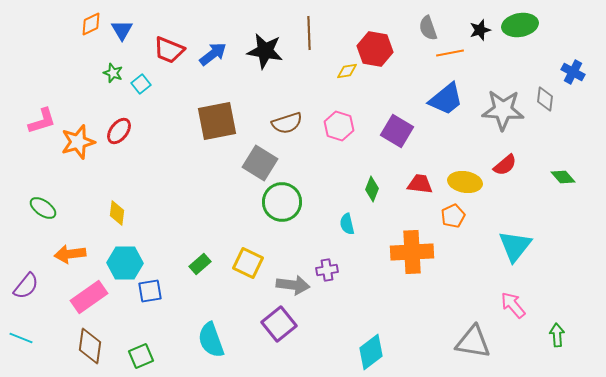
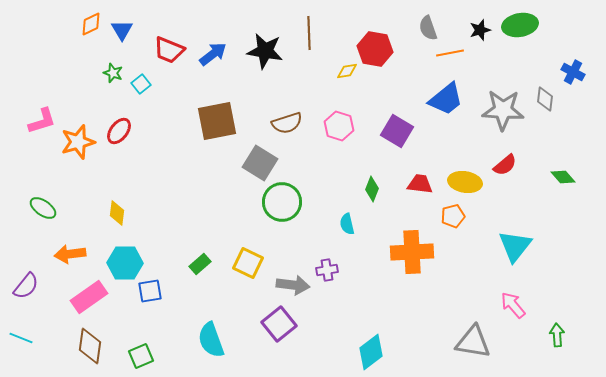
orange pentagon at (453, 216): rotated 10 degrees clockwise
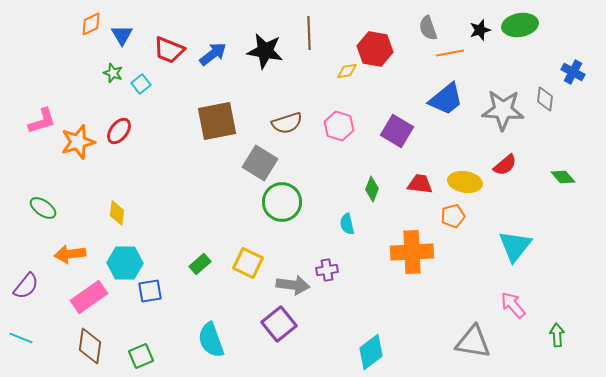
blue triangle at (122, 30): moved 5 px down
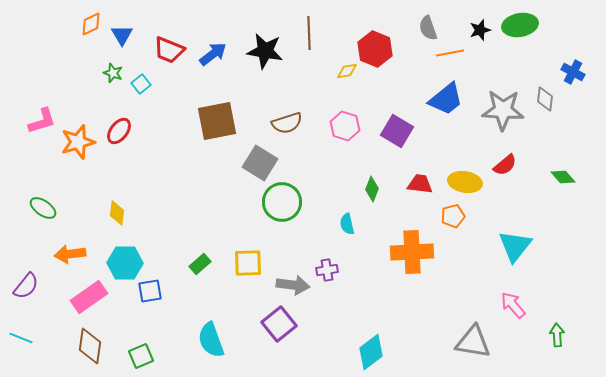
red hexagon at (375, 49): rotated 12 degrees clockwise
pink hexagon at (339, 126): moved 6 px right
yellow square at (248, 263): rotated 28 degrees counterclockwise
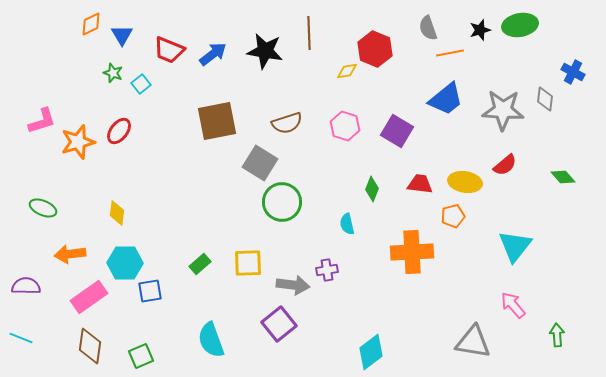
green ellipse at (43, 208): rotated 12 degrees counterclockwise
purple semicircle at (26, 286): rotated 128 degrees counterclockwise
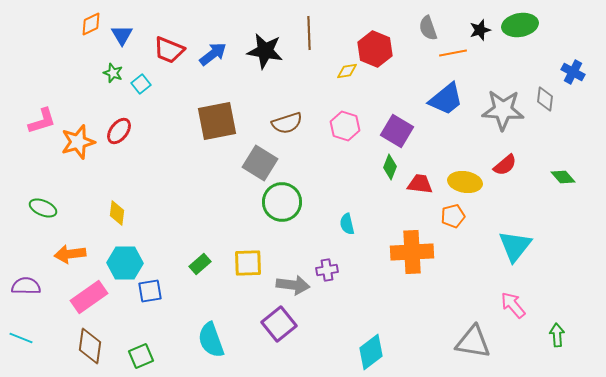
orange line at (450, 53): moved 3 px right
green diamond at (372, 189): moved 18 px right, 22 px up
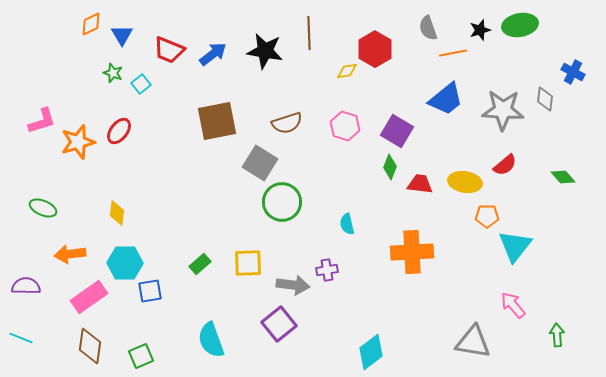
red hexagon at (375, 49): rotated 8 degrees clockwise
orange pentagon at (453, 216): moved 34 px right; rotated 15 degrees clockwise
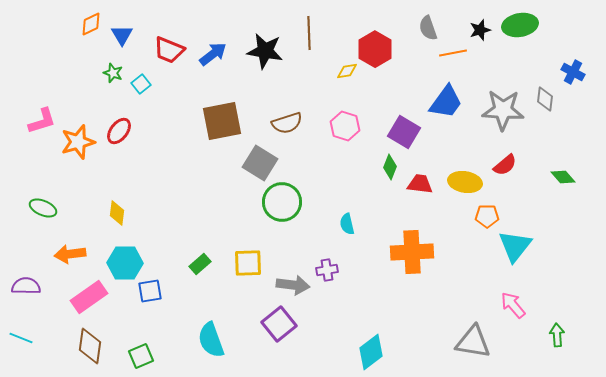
blue trapezoid at (446, 99): moved 3 px down; rotated 15 degrees counterclockwise
brown square at (217, 121): moved 5 px right
purple square at (397, 131): moved 7 px right, 1 px down
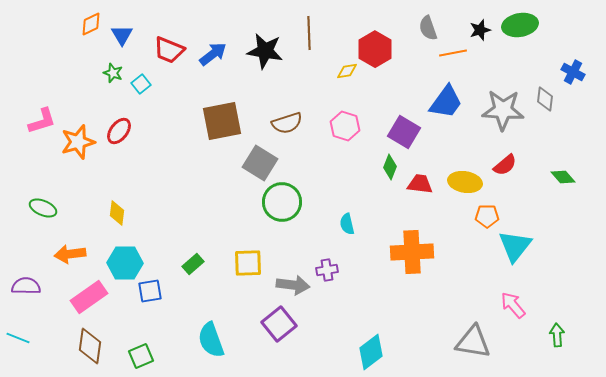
green rectangle at (200, 264): moved 7 px left
cyan line at (21, 338): moved 3 px left
